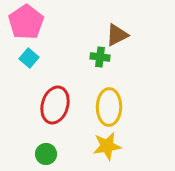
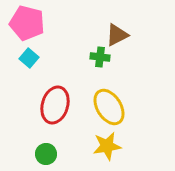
pink pentagon: moved 1 px right, 1 px down; rotated 24 degrees counterclockwise
yellow ellipse: rotated 33 degrees counterclockwise
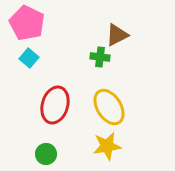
pink pentagon: rotated 12 degrees clockwise
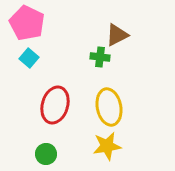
yellow ellipse: rotated 21 degrees clockwise
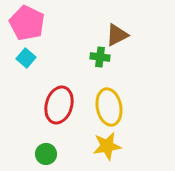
cyan square: moved 3 px left
red ellipse: moved 4 px right
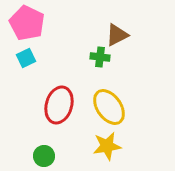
cyan square: rotated 24 degrees clockwise
yellow ellipse: rotated 24 degrees counterclockwise
green circle: moved 2 px left, 2 px down
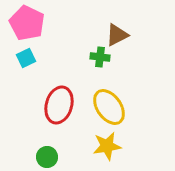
green circle: moved 3 px right, 1 px down
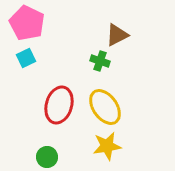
green cross: moved 4 px down; rotated 12 degrees clockwise
yellow ellipse: moved 4 px left
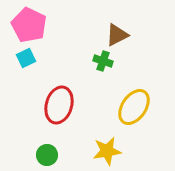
pink pentagon: moved 2 px right, 2 px down
green cross: moved 3 px right
yellow ellipse: moved 29 px right; rotated 69 degrees clockwise
yellow star: moved 5 px down
green circle: moved 2 px up
